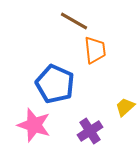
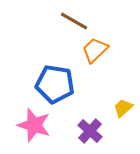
orange trapezoid: rotated 128 degrees counterclockwise
blue pentagon: rotated 15 degrees counterclockwise
yellow trapezoid: moved 2 px left, 1 px down
purple cross: rotated 15 degrees counterclockwise
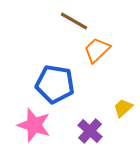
orange trapezoid: moved 2 px right
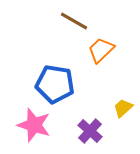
orange trapezoid: moved 4 px right
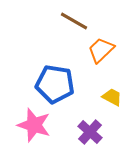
yellow trapezoid: moved 11 px left, 11 px up; rotated 70 degrees clockwise
purple cross: moved 1 px down
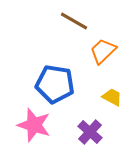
orange trapezoid: moved 2 px right, 1 px down
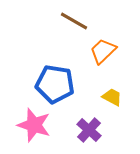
purple cross: moved 1 px left, 2 px up
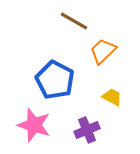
blue pentagon: moved 4 px up; rotated 18 degrees clockwise
purple cross: moved 2 px left; rotated 25 degrees clockwise
